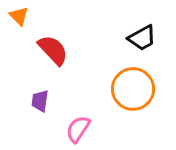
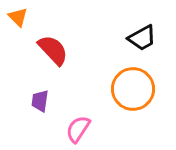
orange triangle: moved 1 px left, 1 px down
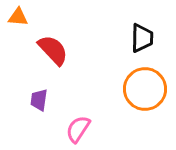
orange triangle: rotated 40 degrees counterclockwise
black trapezoid: rotated 60 degrees counterclockwise
orange circle: moved 12 px right
purple trapezoid: moved 1 px left, 1 px up
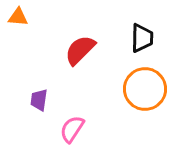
red semicircle: moved 27 px right; rotated 92 degrees counterclockwise
pink semicircle: moved 6 px left
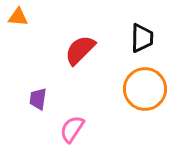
purple trapezoid: moved 1 px left, 1 px up
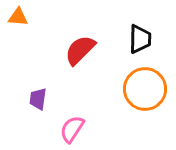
black trapezoid: moved 2 px left, 1 px down
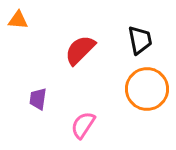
orange triangle: moved 3 px down
black trapezoid: moved 1 px down; rotated 12 degrees counterclockwise
orange circle: moved 2 px right
pink semicircle: moved 11 px right, 4 px up
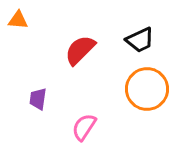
black trapezoid: rotated 76 degrees clockwise
pink semicircle: moved 1 px right, 2 px down
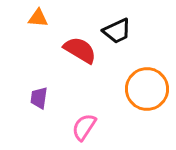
orange triangle: moved 20 px right, 2 px up
black trapezoid: moved 23 px left, 9 px up
red semicircle: rotated 76 degrees clockwise
purple trapezoid: moved 1 px right, 1 px up
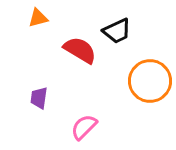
orange triangle: rotated 20 degrees counterclockwise
orange circle: moved 3 px right, 8 px up
pink semicircle: rotated 12 degrees clockwise
